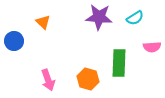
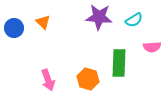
cyan semicircle: moved 1 px left, 2 px down
blue circle: moved 13 px up
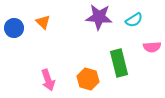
green rectangle: rotated 16 degrees counterclockwise
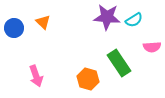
purple star: moved 8 px right
green rectangle: rotated 20 degrees counterclockwise
pink arrow: moved 12 px left, 4 px up
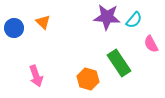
cyan semicircle: rotated 18 degrees counterclockwise
pink semicircle: moved 1 px left, 3 px up; rotated 66 degrees clockwise
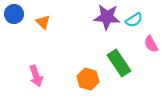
cyan semicircle: rotated 18 degrees clockwise
blue circle: moved 14 px up
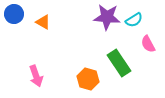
orange triangle: rotated 14 degrees counterclockwise
pink semicircle: moved 3 px left
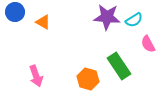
blue circle: moved 1 px right, 2 px up
green rectangle: moved 3 px down
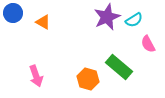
blue circle: moved 2 px left, 1 px down
purple star: rotated 28 degrees counterclockwise
green rectangle: moved 1 px down; rotated 16 degrees counterclockwise
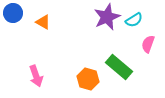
pink semicircle: rotated 48 degrees clockwise
